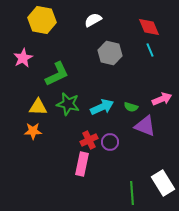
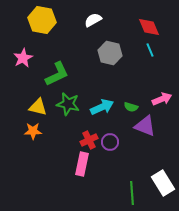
yellow triangle: rotated 12 degrees clockwise
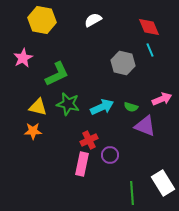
gray hexagon: moved 13 px right, 10 px down
purple circle: moved 13 px down
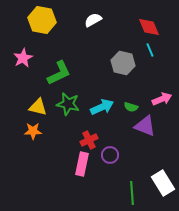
green L-shape: moved 2 px right, 1 px up
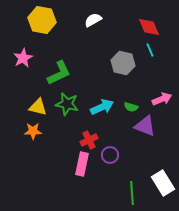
green star: moved 1 px left
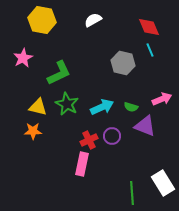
green star: rotated 15 degrees clockwise
purple circle: moved 2 px right, 19 px up
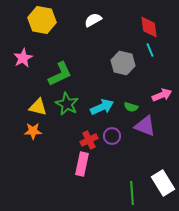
red diamond: rotated 15 degrees clockwise
green L-shape: moved 1 px right, 1 px down
pink arrow: moved 4 px up
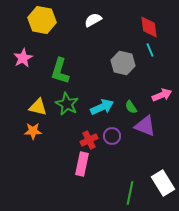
green L-shape: moved 3 px up; rotated 132 degrees clockwise
green semicircle: rotated 40 degrees clockwise
green line: moved 2 px left; rotated 15 degrees clockwise
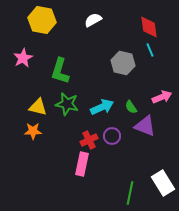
pink arrow: moved 2 px down
green star: rotated 15 degrees counterclockwise
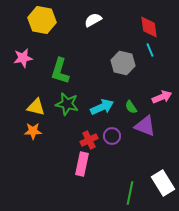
pink star: rotated 18 degrees clockwise
yellow triangle: moved 2 px left
